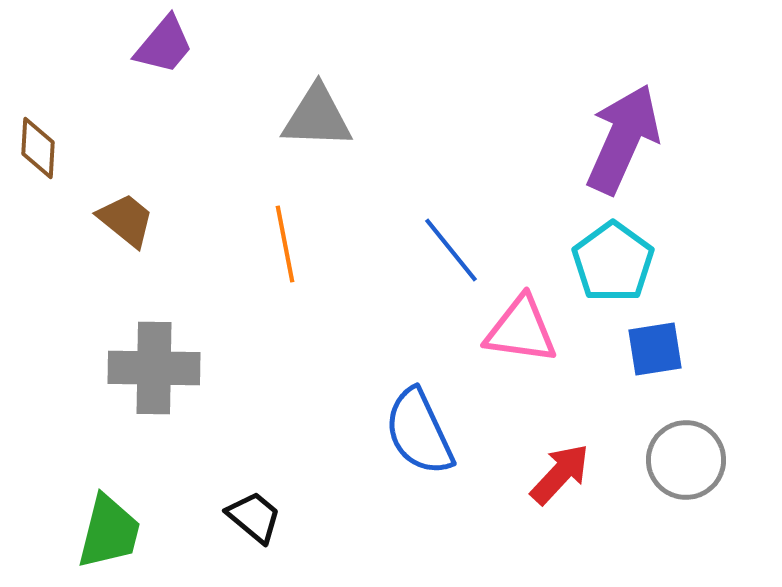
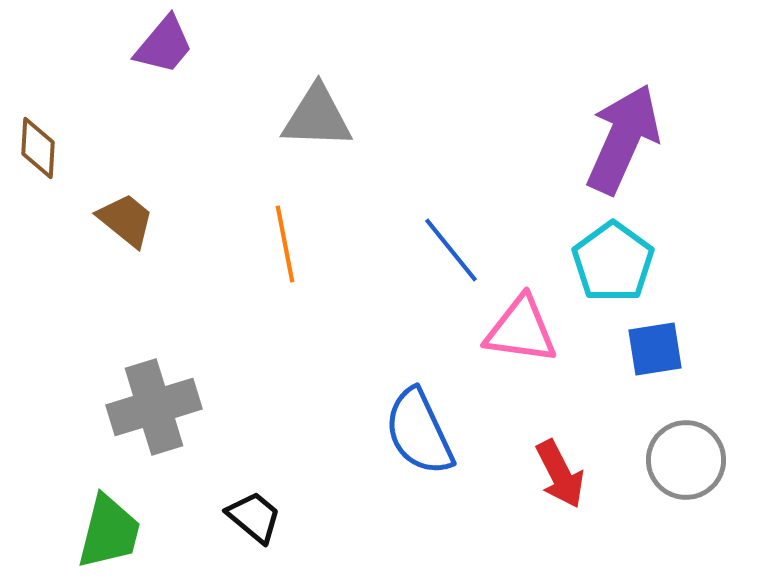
gray cross: moved 39 px down; rotated 18 degrees counterclockwise
red arrow: rotated 110 degrees clockwise
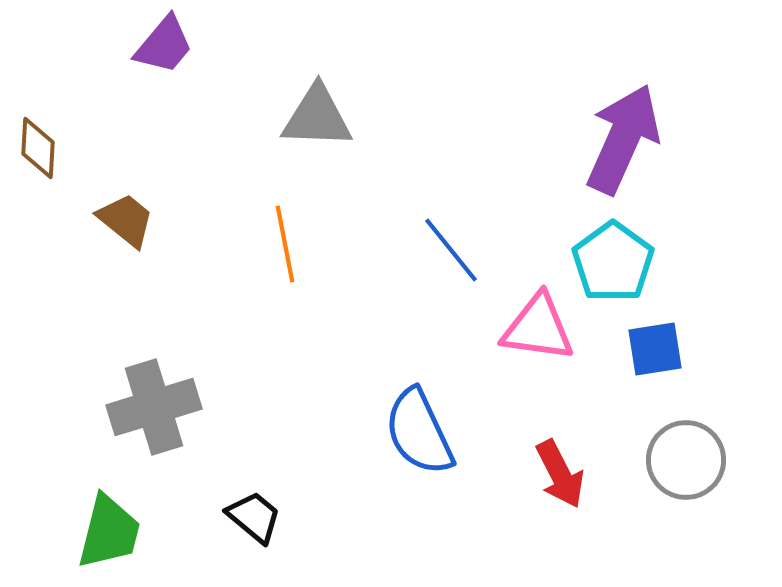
pink triangle: moved 17 px right, 2 px up
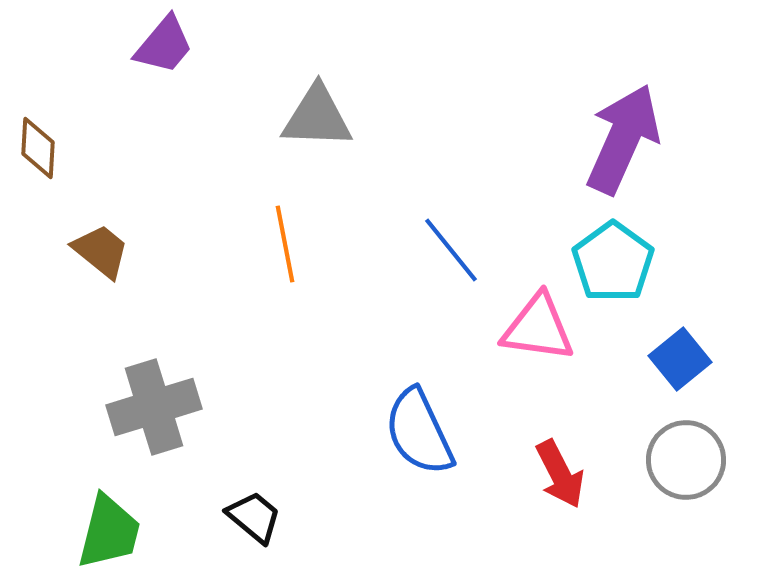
brown trapezoid: moved 25 px left, 31 px down
blue square: moved 25 px right, 10 px down; rotated 30 degrees counterclockwise
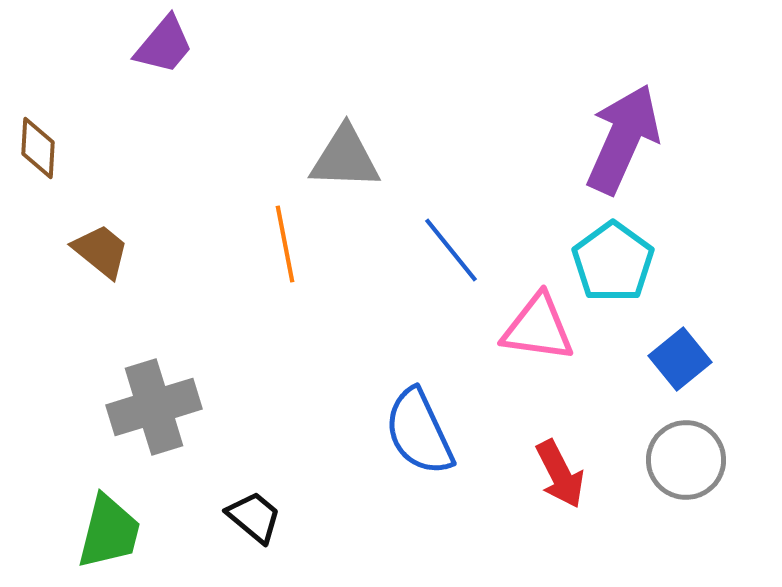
gray triangle: moved 28 px right, 41 px down
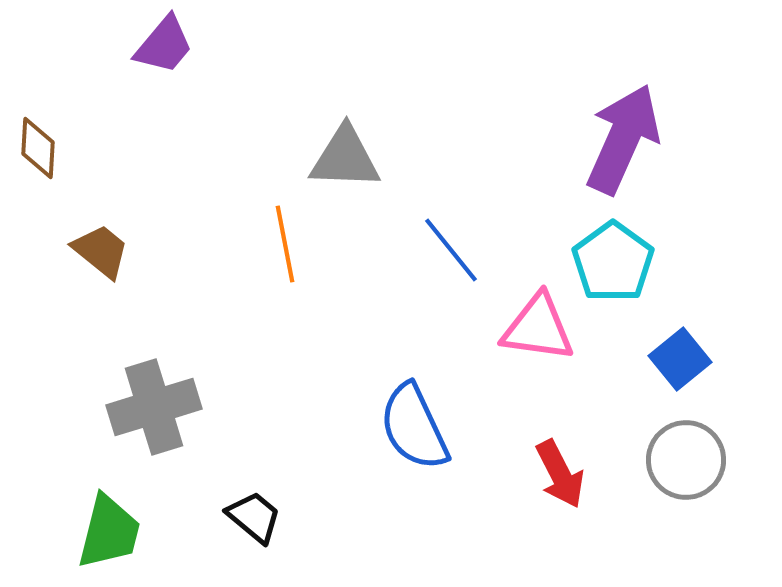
blue semicircle: moved 5 px left, 5 px up
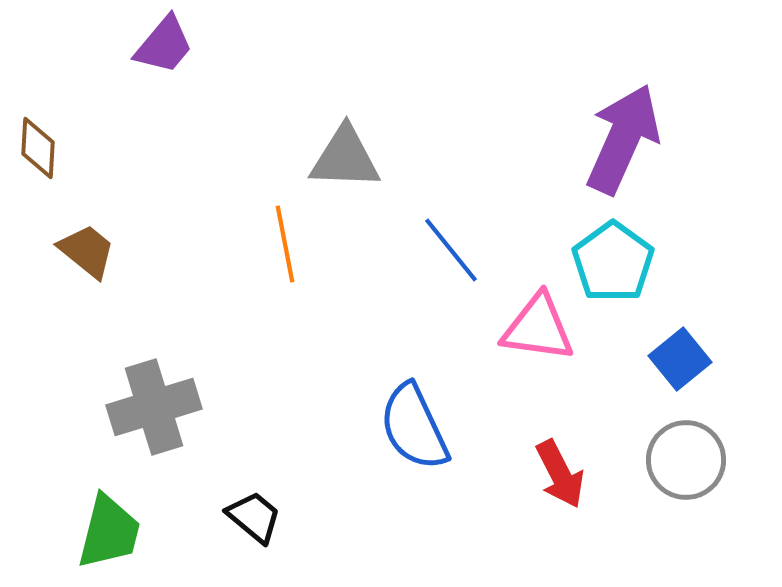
brown trapezoid: moved 14 px left
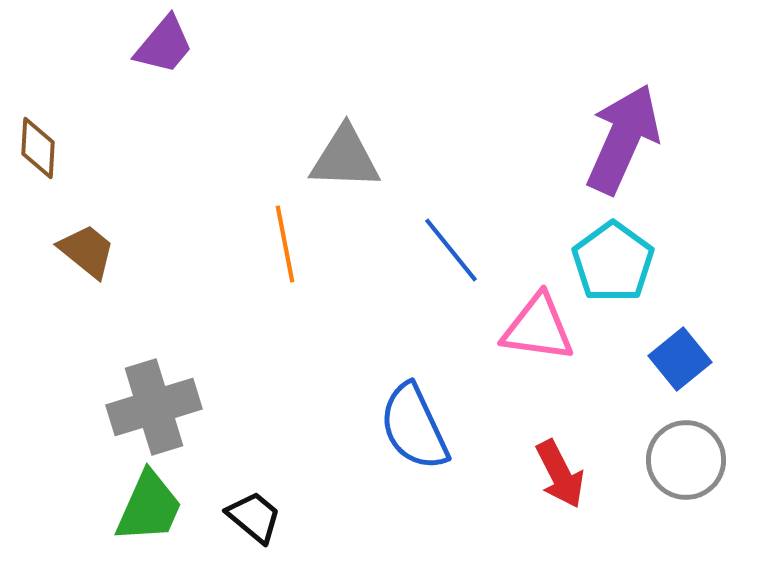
green trapezoid: moved 40 px right, 25 px up; rotated 10 degrees clockwise
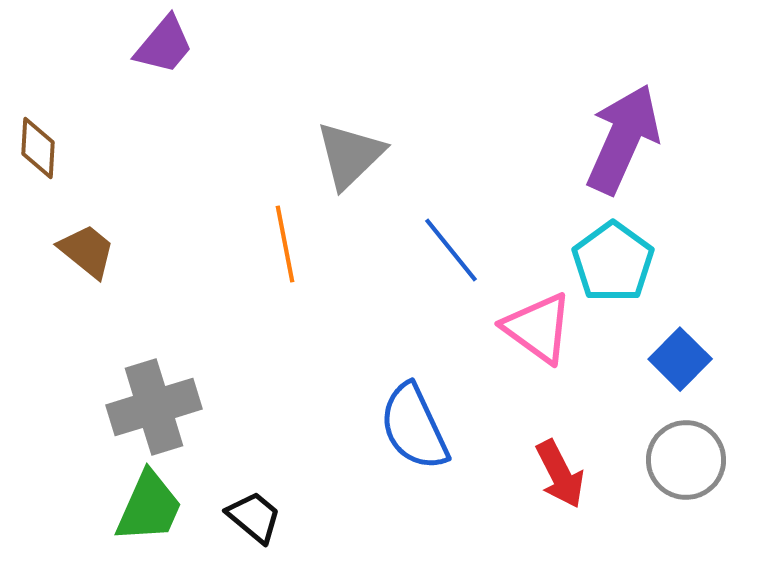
gray triangle: moved 5 px right, 3 px up; rotated 46 degrees counterclockwise
pink triangle: rotated 28 degrees clockwise
blue square: rotated 6 degrees counterclockwise
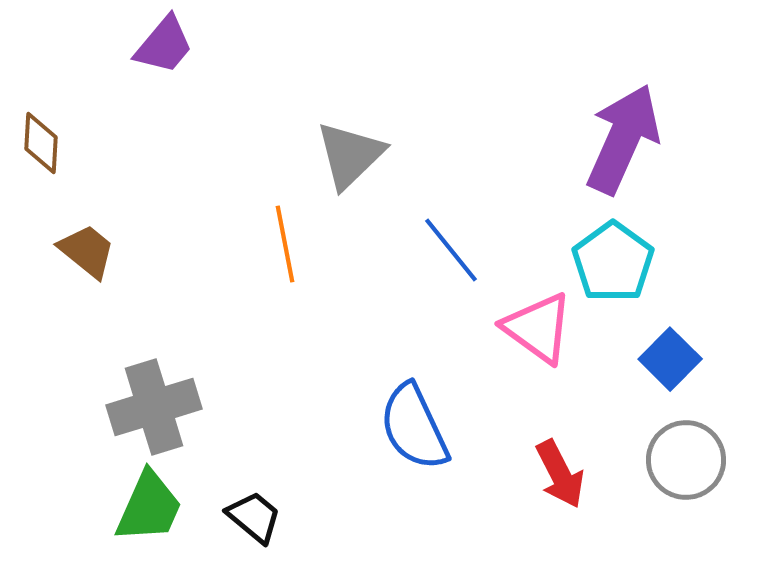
brown diamond: moved 3 px right, 5 px up
blue square: moved 10 px left
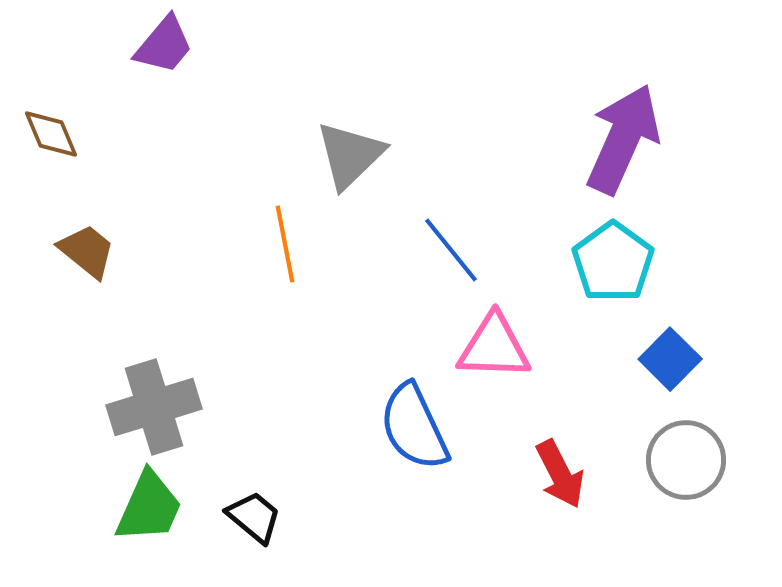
brown diamond: moved 10 px right, 9 px up; rotated 26 degrees counterclockwise
pink triangle: moved 44 px left, 19 px down; rotated 34 degrees counterclockwise
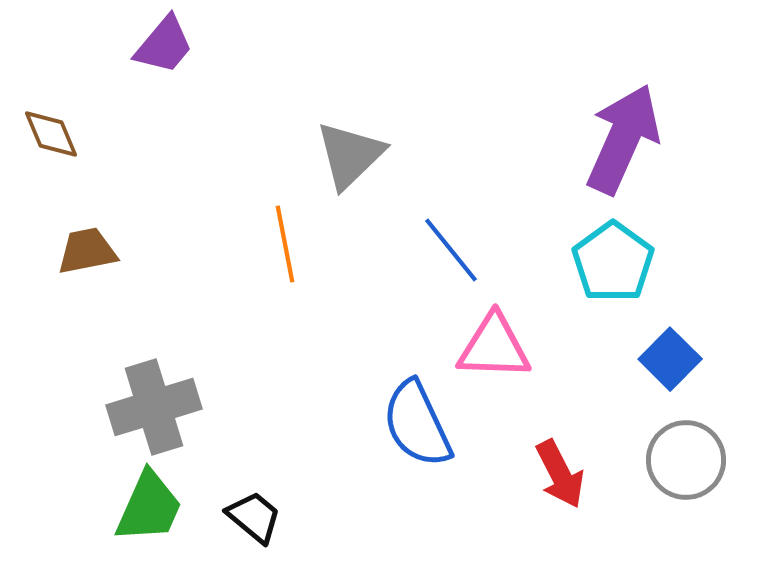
brown trapezoid: rotated 50 degrees counterclockwise
blue semicircle: moved 3 px right, 3 px up
